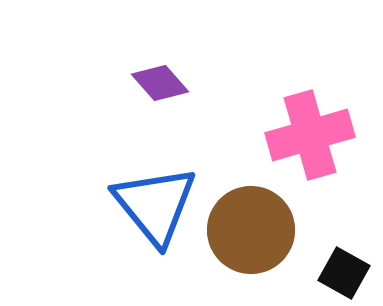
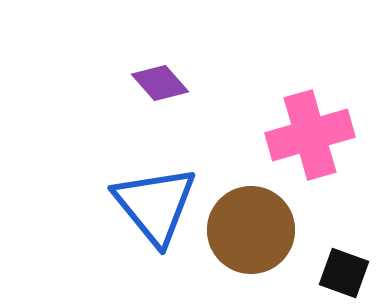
black square: rotated 9 degrees counterclockwise
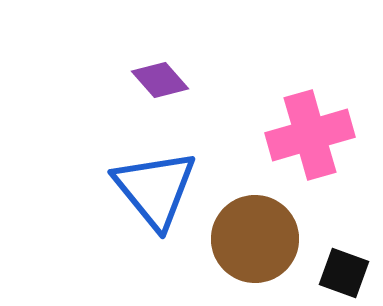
purple diamond: moved 3 px up
blue triangle: moved 16 px up
brown circle: moved 4 px right, 9 px down
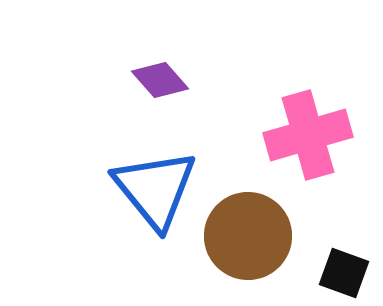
pink cross: moved 2 px left
brown circle: moved 7 px left, 3 px up
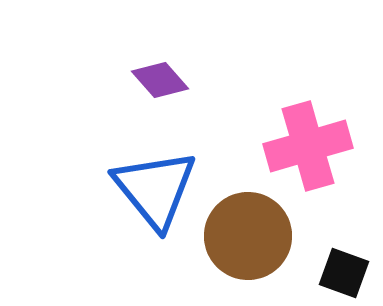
pink cross: moved 11 px down
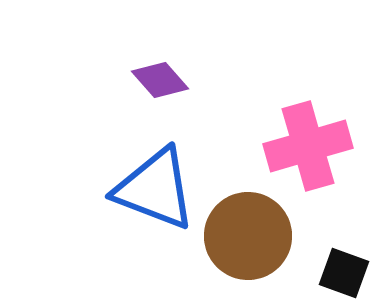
blue triangle: rotated 30 degrees counterclockwise
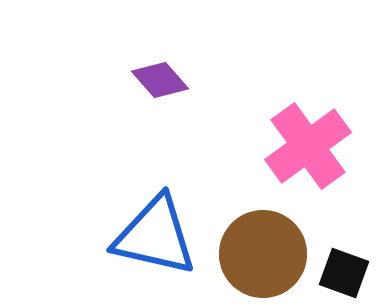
pink cross: rotated 20 degrees counterclockwise
blue triangle: moved 47 px down; rotated 8 degrees counterclockwise
brown circle: moved 15 px right, 18 px down
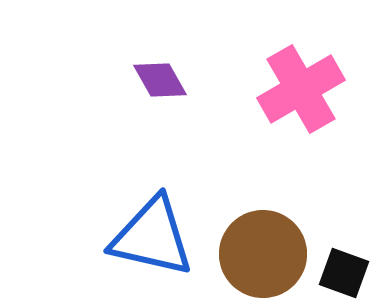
purple diamond: rotated 12 degrees clockwise
pink cross: moved 7 px left, 57 px up; rotated 6 degrees clockwise
blue triangle: moved 3 px left, 1 px down
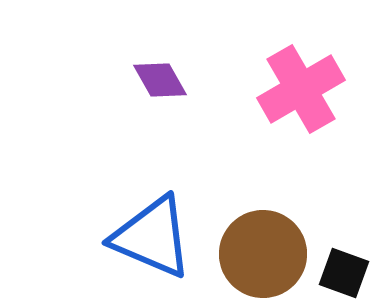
blue triangle: rotated 10 degrees clockwise
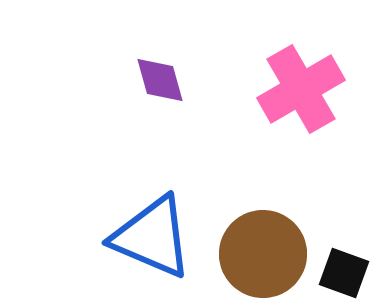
purple diamond: rotated 14 degrees clockwise
